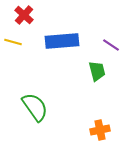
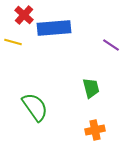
blue rectangle: moved 8 px left, 13 px up
green trapezoid: moved 6 px left, 17 px down
orange cross: moved 5 px left
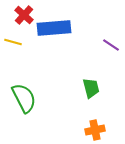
green semicircle: moved 11 px left, 9 px up; rotated 8 degrees clockwise
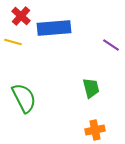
red cross: moved 3 px left, 1 px down
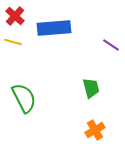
red cross: moved 6 px left
orange cross: rotated 18 degrees counterclockwise
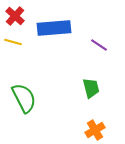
purple line: moved 12 px left
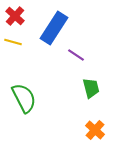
blue rectangle: rotated 52 degrees counterclockwise
purple line: moved 23 px left, 10 px down
orange cross: rotated 18 degrees counterclockwise
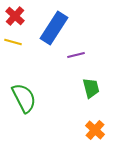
purple line: rotated 48 degrees counterclockwise
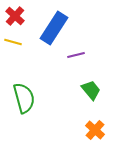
green trapezoid: moved 2 px down; rotated 25 degrees counterclockwise
green semicircle: rotated 12 degrees clockwise
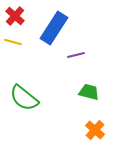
green trapezoid: moved 2 px left, 2 px down; rotated 35 degrees counterclockwise
green semicircle: rotated 144 degrees clockwise
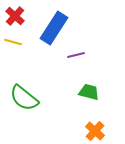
orange cross: moved 1 px down
